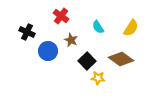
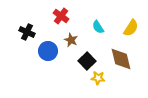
brown diamond: rotated 40 degrees clockwise
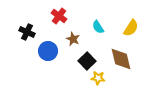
red cross: moved 2 px left
brown star: moved 2 px right, 1 px up
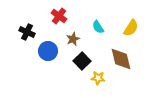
brown star: rotated 24 degrees clockwise
black square: moved 5 px left
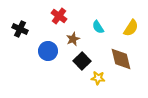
black cross: moved 7 px left, 3 px up
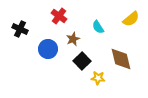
yellow semicircle: moved 9 px up; rotated 18 degrees clockwise
blue circle: moved 2 px up
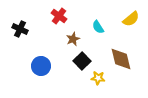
blue circle: moved 7 px left, 17 px down
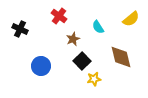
brown diamond: moved 2 px up
yellow star: moved 4 px left, 1 px down; rotated 16 degrees counterclockwise
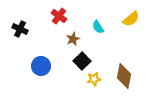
brown diamond: moved 3 px right, 19 px down; rotated 25 degrees clockwise
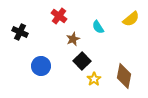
black cross: moved 3 px down
yellow star: rotated 24 degrees counterclockwise
